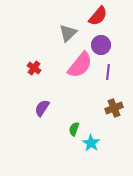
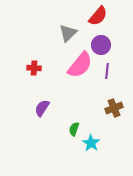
red cross: rotated 32 degrees counterclockwise
purple line: moved 1 px left, 1 px up
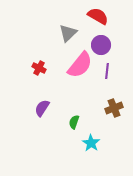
red semicircle: rotated 100 degrees counterclockwise
red cross: moved 5 px right; rotated 24 degrees clockwise
green semicircle: moved 7 px up
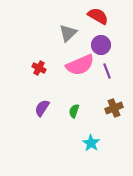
pink semicircle: rotated 28 degrees clockwise
purple line: rotated 28 degrees counterclockwise
green semicircle: moved 11 px up
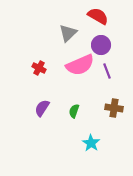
brown cross: rotated 30 degrees clockwise
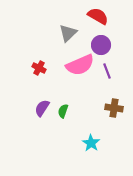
green semicircle: moved 11 px left
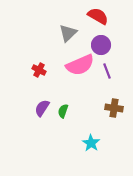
red cross: moved 2 px down
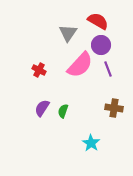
red semicircle: moved 5 px down
gray triangle: rotated 12 degrees counterclockwise
pink semicircle: rotated 24 degrees counterclockwise
purple line: moved 1 px right, 2 px up
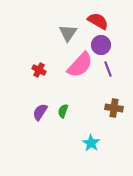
purple semicircle: moved 2 px left, 4 px down
